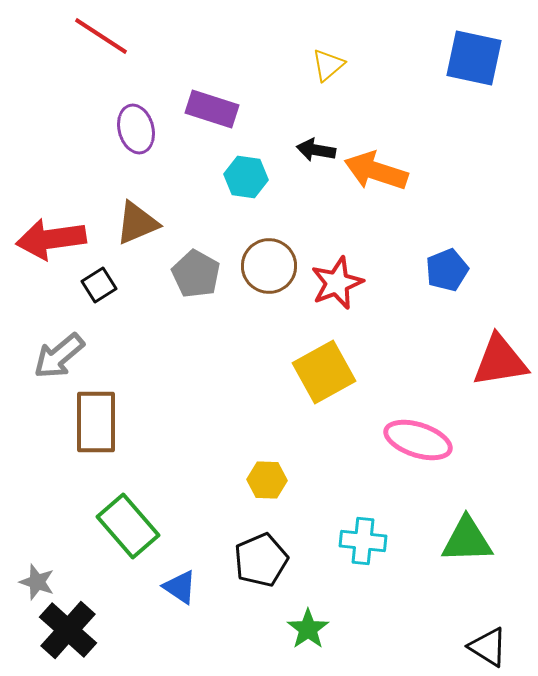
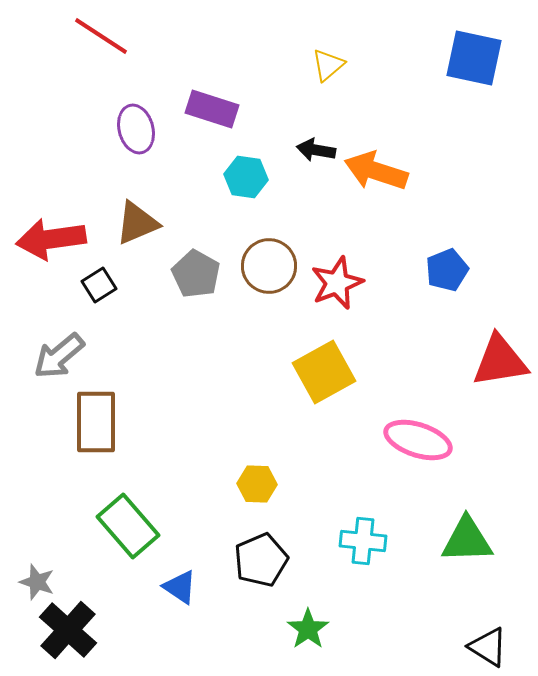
yellow hexagon: moved 10 px left, 4 px down
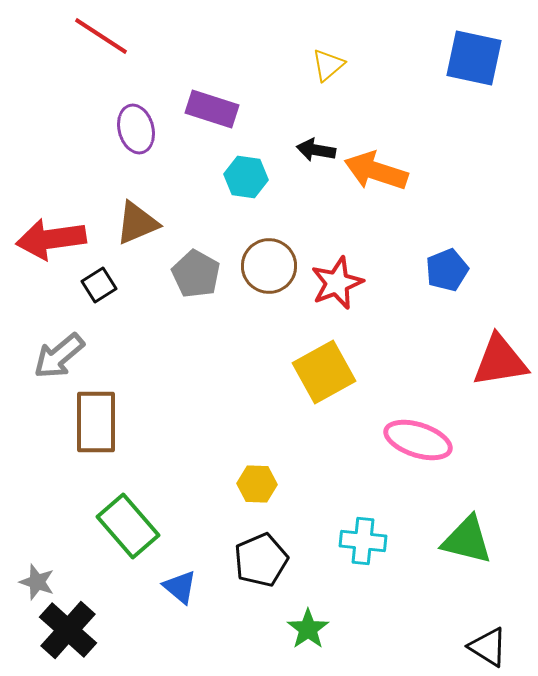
green triangle: rotated 16 degrees clockwise
blue triangle: rotated 6 degrees clockwise
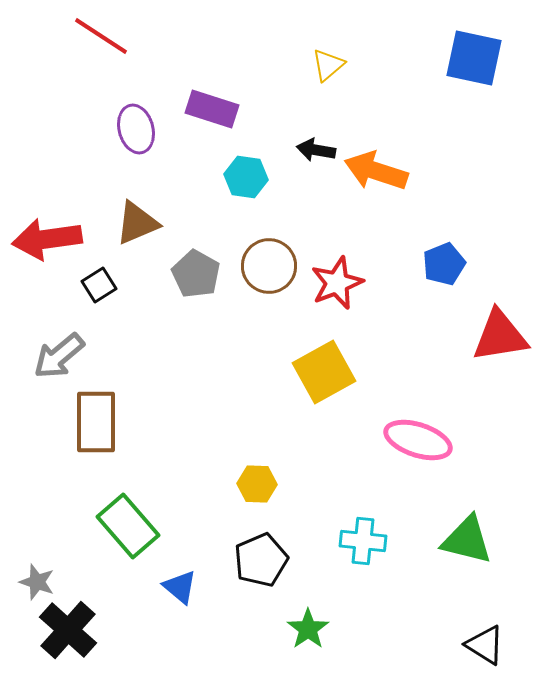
red arrow: moved 4 px left
blue pentagon: moved 3 px left, 6 px up
red triangle: moved 25 px up
black triangle: moved 3 px left, 2 px up
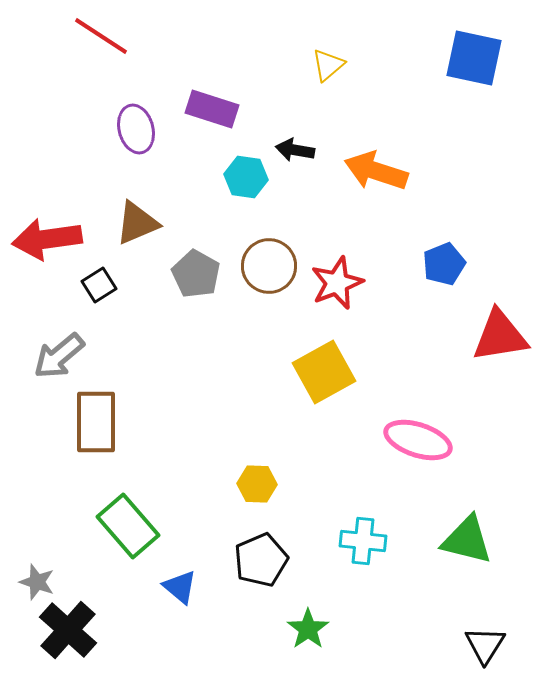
black arrow: moved 21 px left
black triangle: rotated 30 degrees clockwise
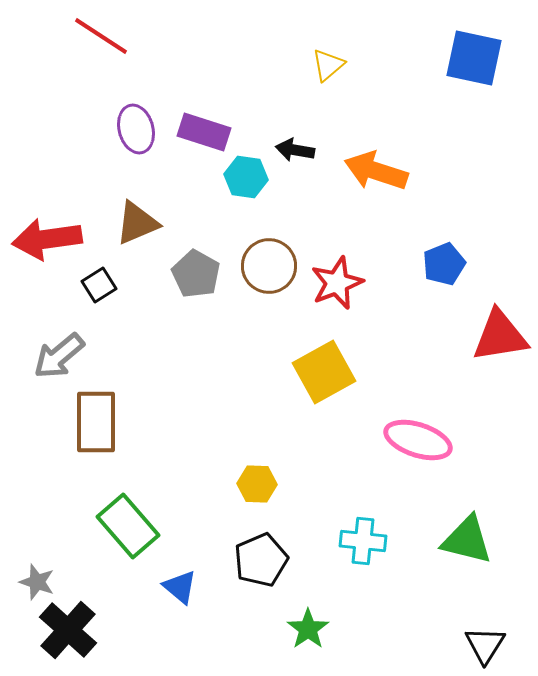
purple rectangle: moved 8 px left, 23 px down
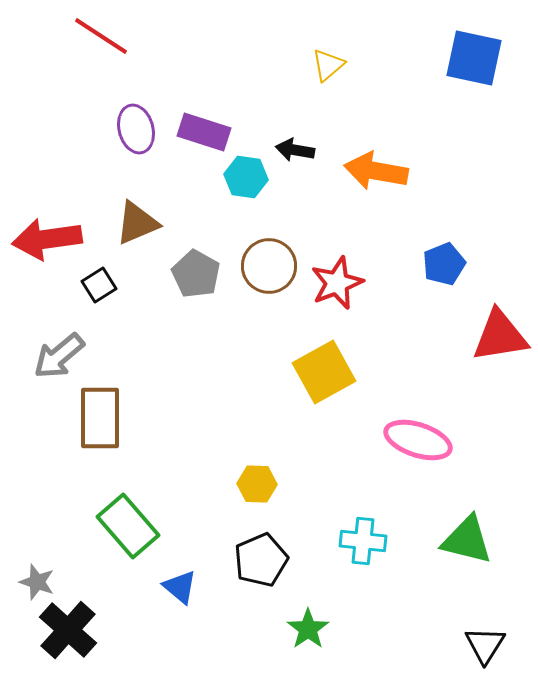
orange arrow: rotated 8 degrees counterclockwise
brown rectangle: moved 4 px right, 4 px up
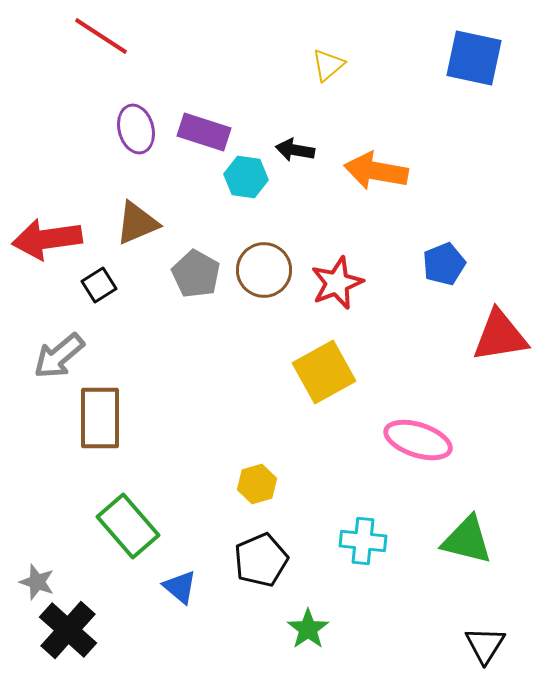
brown circle: moved 5 px left, 4 px down
yellow hexagon: rotated 18 degrees counterclockwise
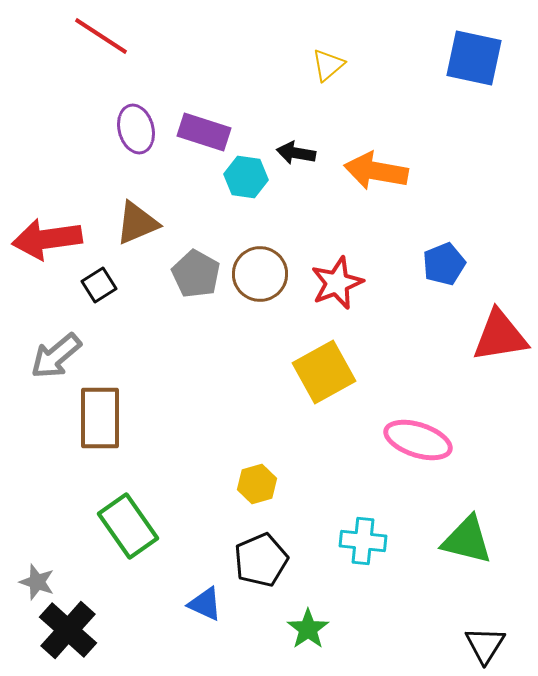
black arrow: moved 1 px right, 3 px down
brown circle: moved 4 px left, 4 px down
gray arrow: moved 3 px left
green rectangle: rotated 6 degrees clockwise
blue triangle: moved 25 px right, 17 px down; rotated 15 degrees counterclockwise
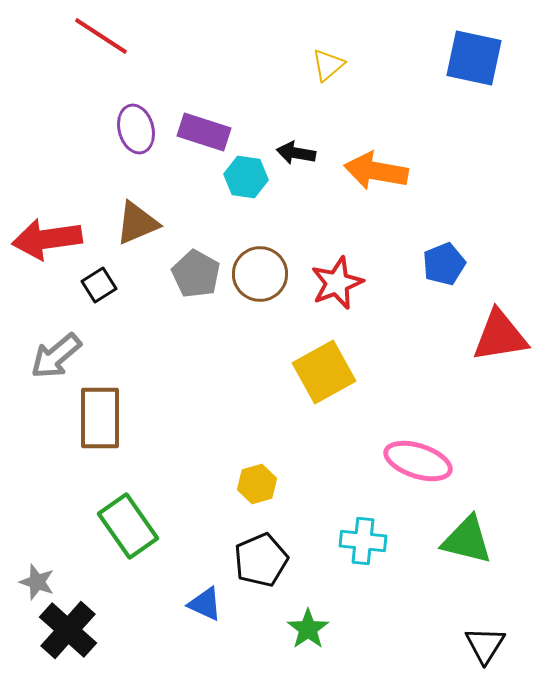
pink ellipse: moved 21 px down
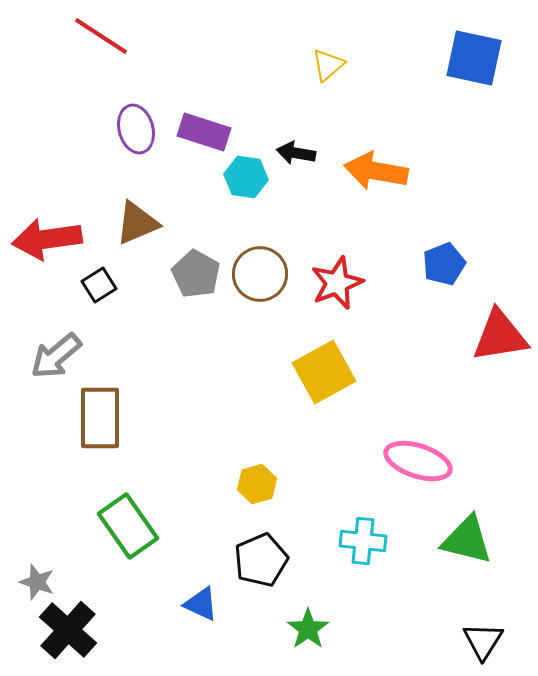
blue triangle: moved 4 px left
black triangle: moved 2 px left, 4 px up
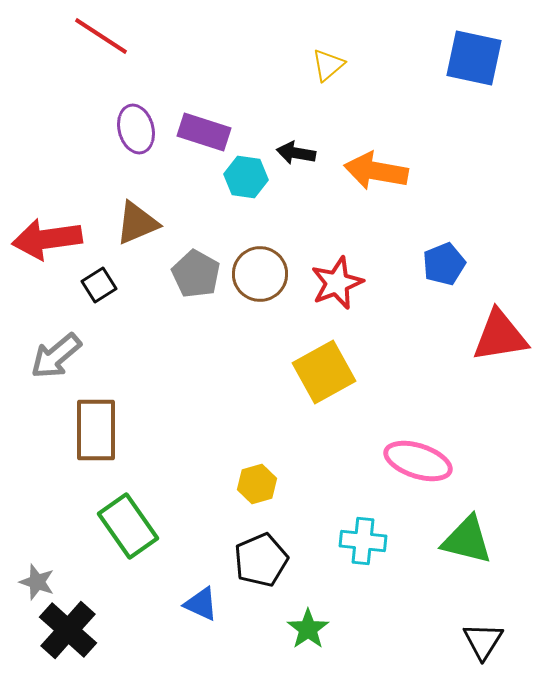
brown rectangle: moved 4 px left, 12 px down
